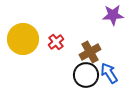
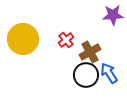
red cross: moved 10 px right, 2 px up
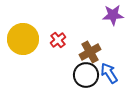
red cross: moved 8 px left
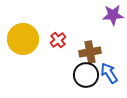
brown cross: rotated 20 degrees clockwise
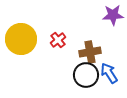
yellow circle: moved 2 px left
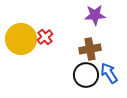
purple star: moved 18 px left
red cross: moved 13 px left, 3 px up
brown cross: moved 3 px up
